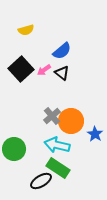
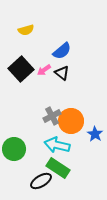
gray cross: rotated 12 degrees clockwise
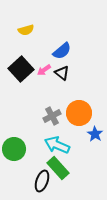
orange circle: moved 8 px right, 8 px up
cyan arrow: rotated 10 degrees clockwise
green rectangle: rotated 15 degrees clockwise
black ellipse: moved 1 px right; rotated 40 degrees counterclockwise
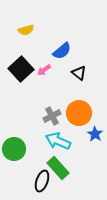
black triangle: moved 17 px right
cyan arrow: moved 1 px right, 4 px up
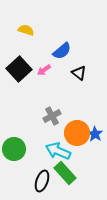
yellow semicircle: rotated 147 degrees counterclockwise
black square: moved 2 px left
orange circle: moved 2 px left, 20 px down
cyan arrow: moved 10 px down
green rectangle: moved 7 px right, 5 px down
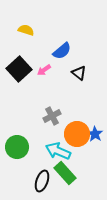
orange circle: moved 1 px down
green circle: moved 3 px right, 2 px up
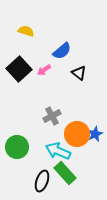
yellow semicircle: moved 1 px down
blue star: rotated 14 degrees clockwise
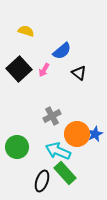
pink arrow: rotated 24 degrees counterclockwise
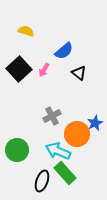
blue semicircle: moved 2 px right
blue star: moved 11 px up
green circle: moved 3 px down
